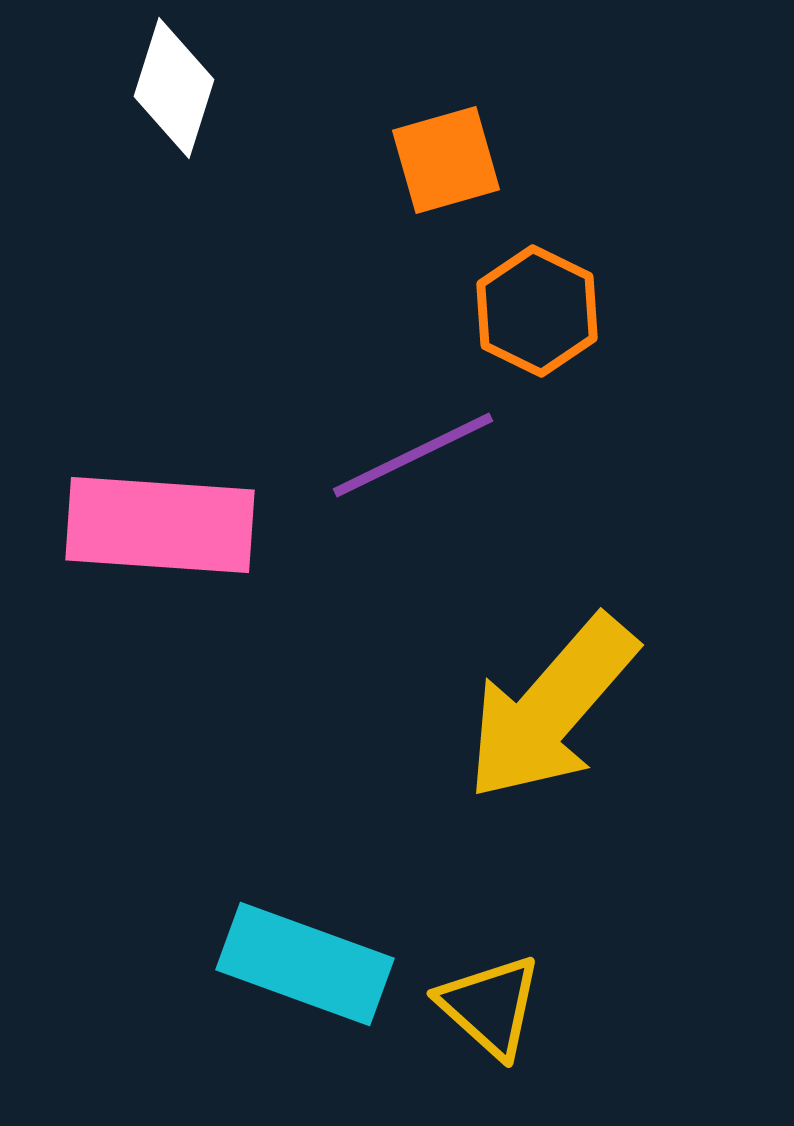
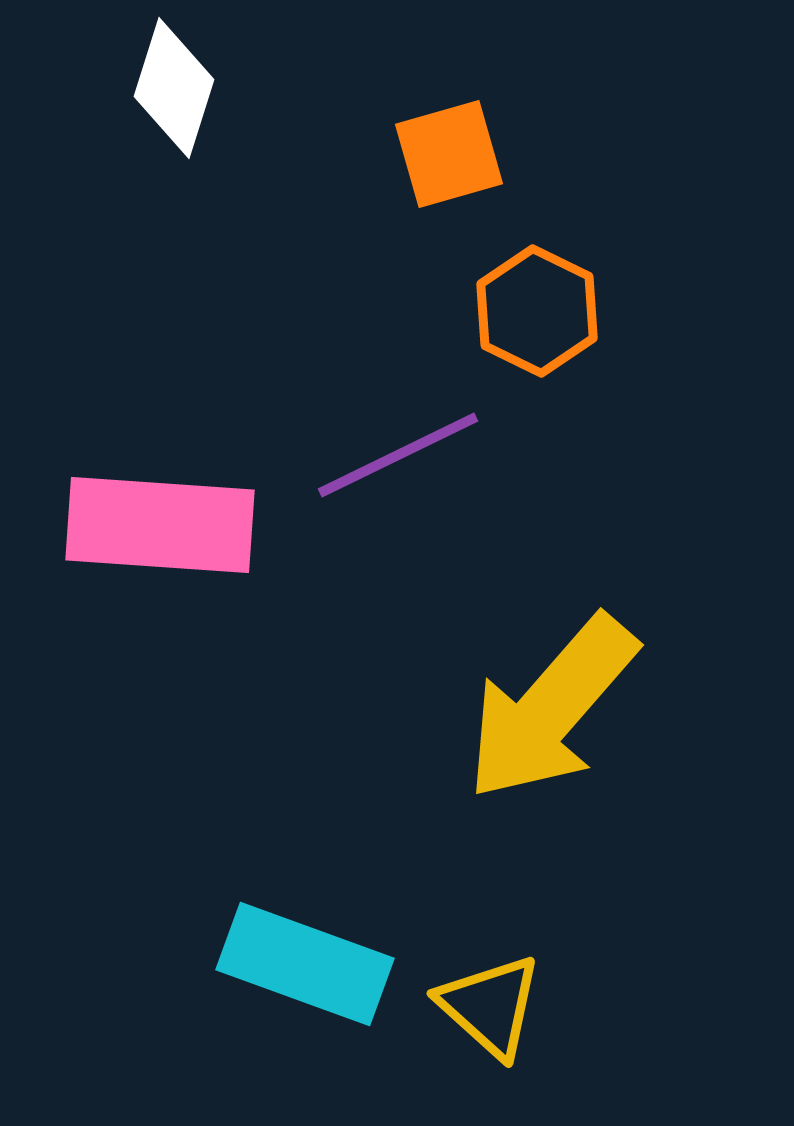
orange square: moved 3 px right, 6 px up
purple line: moved 15 px left
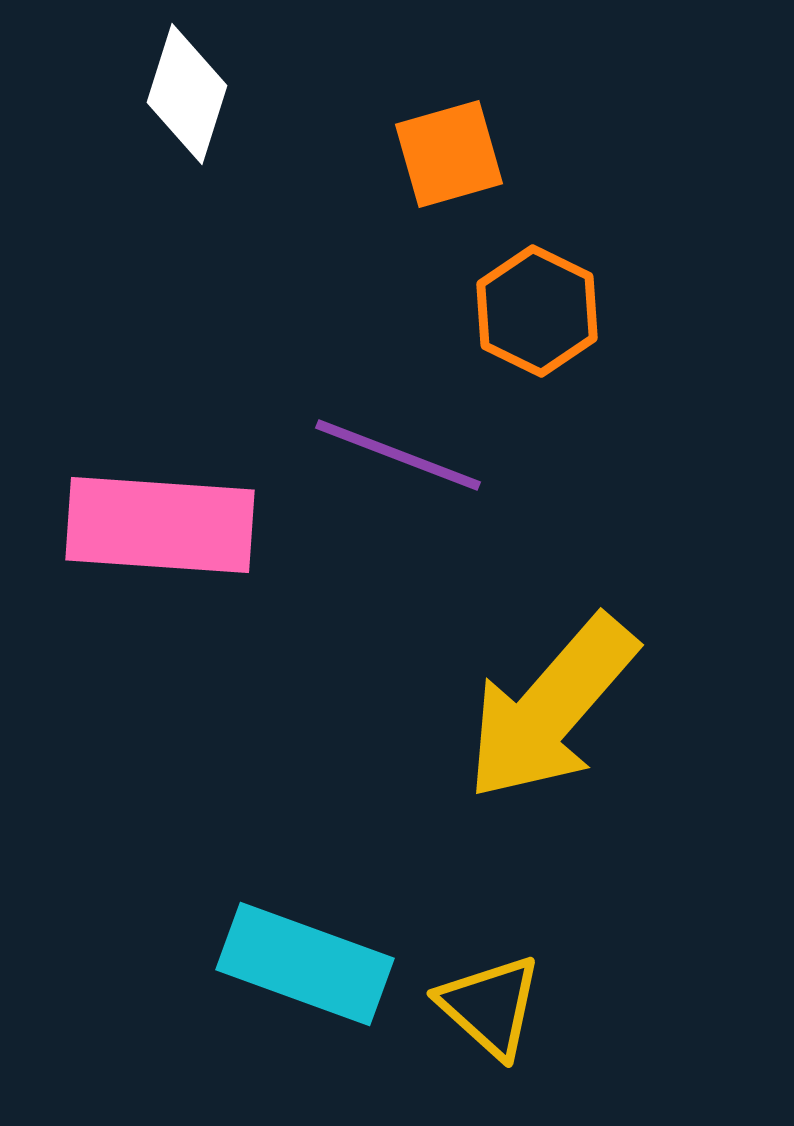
white diamond: moved 13 px right, 6 px down
purple line: rotated 47 degrees clockwise
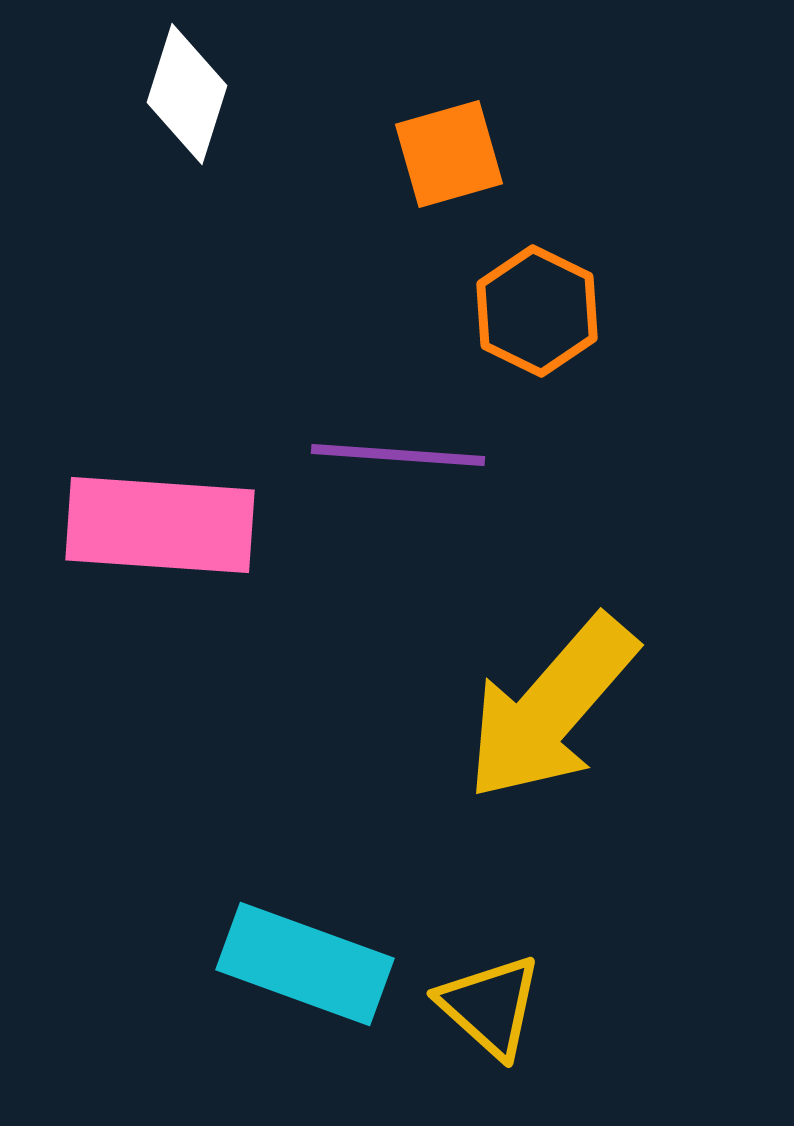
purple line: rotated 17 degrees counterclockwise
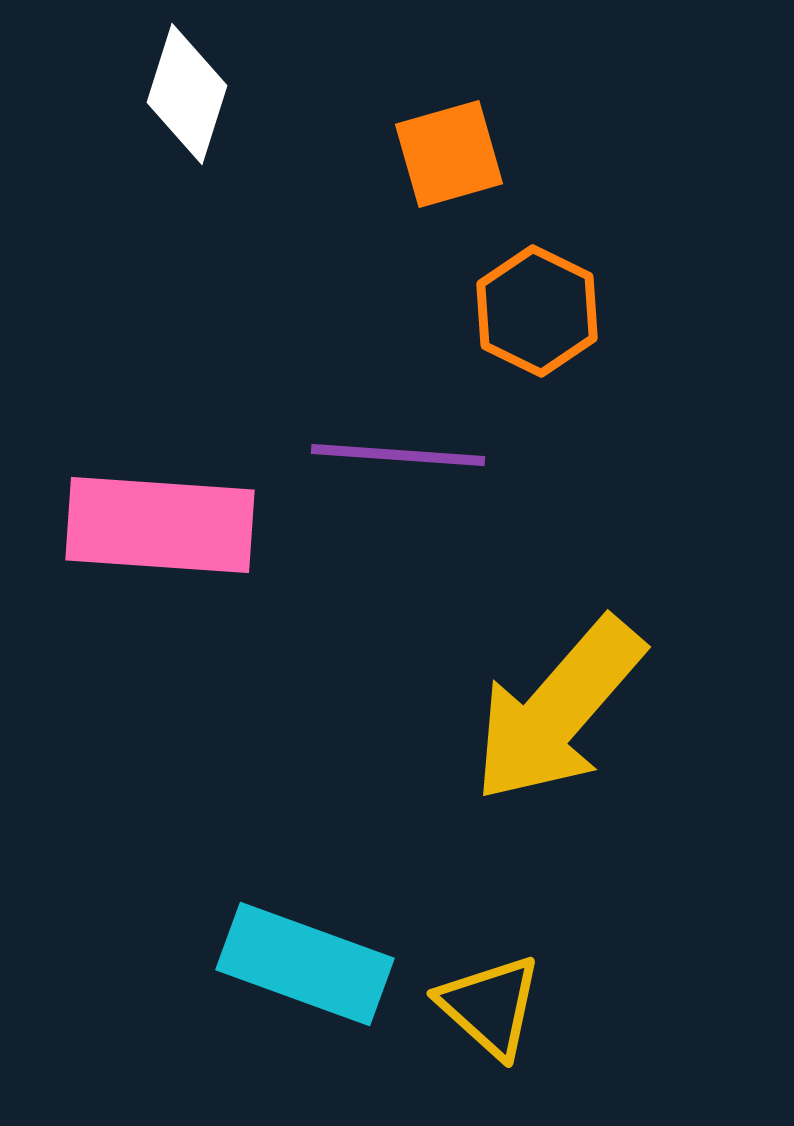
yellow arrow: moved 7 px right, 2 px down
